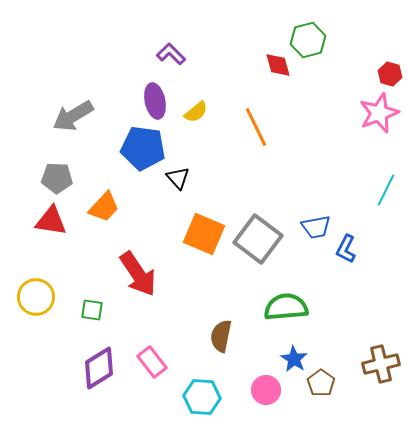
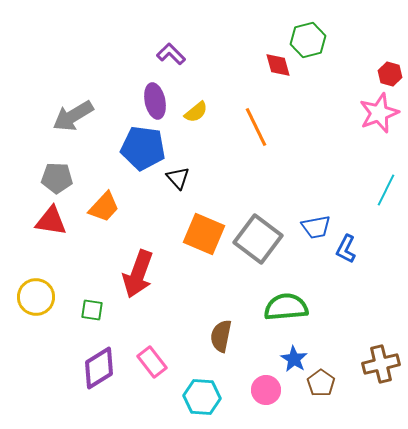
red arrow: rotated 54 degrees clockwise
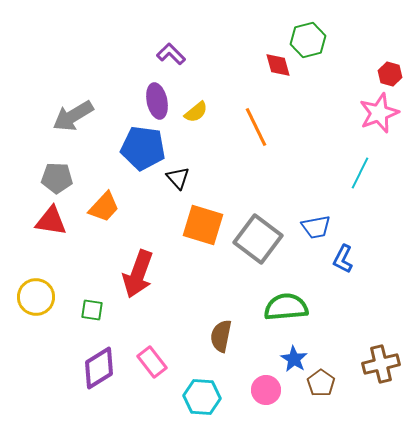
purple ellipse: moved 2 px right
cyan line: moved 26 px left, 17 px up
orange square: moved 1 px left, 9 px up; rotated 6 degrees counterclockwise
blue L-shape: moved 3 px left, 10 px down
